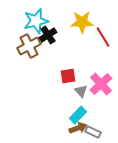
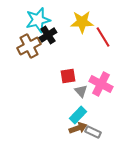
cyan star: moved 2 px right, 1 px up
pink cross: rotated 20 degrees counterclockwise
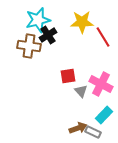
brown cross: rotated 35 degrees clockwise
cyan rectangle: moved 26 px right
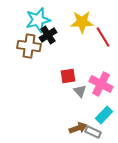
gray triangle: moved 1 px left
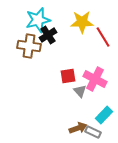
pink cross: moved 6 px left, 5 px up
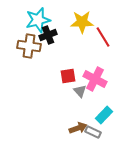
black cross: rotated 12 degrees clockwise
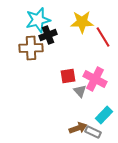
brown cross: moved 2 px right, 2 px down; rotated 10 degrees counterclockwise
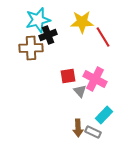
brown arrow: rotated 108 degrees clockwise
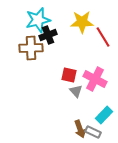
red square: moved 1 px right, 1 px up; rotated 21 degrees clockwise
gray triangle: moved 4 px left
brown arrow: moved 2 px right, 1 px down; rotated 18 degrees counterclockwise
